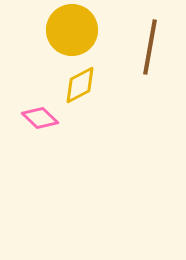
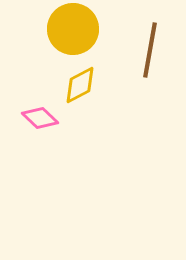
yellow circle: moved 1 px right, 1 px up
brown line: moved 3 px down
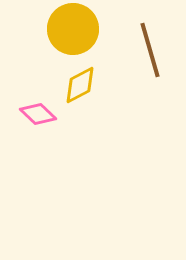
brown line: rotated 26 degrees counterclockwise
pink diamond: moved 2 px left, 4 px up
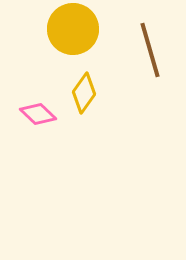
yellow diamond: moved 4 px right, 8 px down; rotated 27 degrees counterclockwise
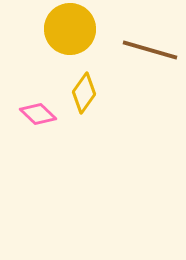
yellow circle: moved 3 px left
brown line: rotated 58 degrees counterclockwise
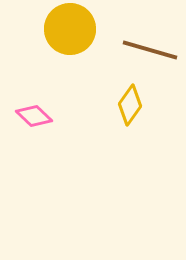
yellow diamond: moved 46 px right, 12 px down
pink diamond: moved 4 px left, 2 px down
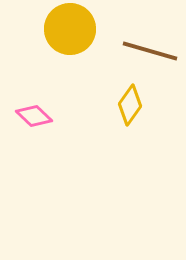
brown line: moved 1 px down
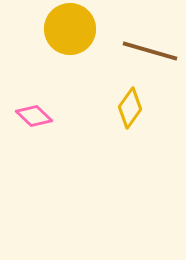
yellow diamond: moved 3 px down
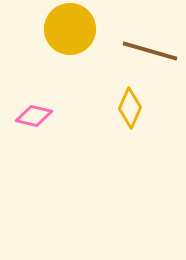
yellow diamond: rotated 12 degrees counterclockwise
pink diamond: rotated 30 degrees counterclockwise
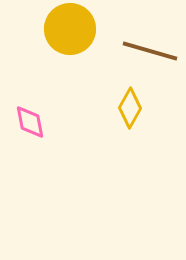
yellow diamond: rotated 6 degrees clockwise
pink diamond: moved 4 px left, 6 px down; rotated 66 degrees clockwise
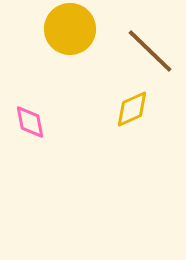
brown line: rotated 28 degrees clockwise
yellow diamond: moved 2 px right, 1 px down; rotated 36 degrees clockwise
